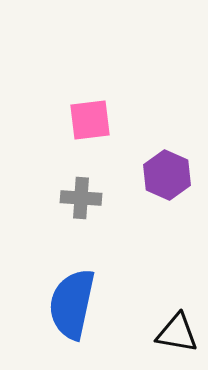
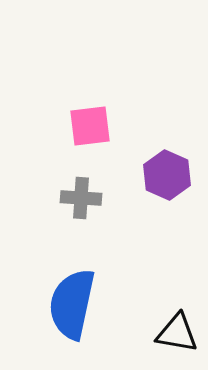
pink square: moved 6 px down
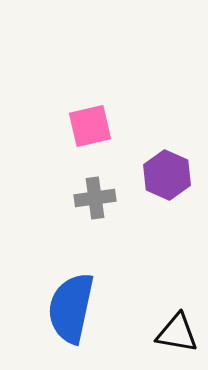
pink square: rotated 6 degrees counterclockwise
gray cross: moved 14 px right; rotated 12 degrees counterclockwise
blue semicircle: moved 1 px left, 4 px down
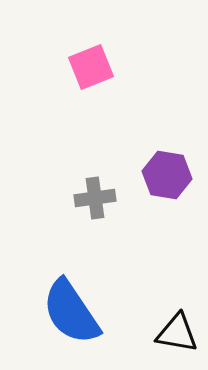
pink square: moved 1 px right, 59 px up; rotated 9 degrees counterclockwise
purple hexagon: rotated 15 degrees counterclockwise
blue semicircle: moved 4 px down; rotated 46 degrees counterclockwise
